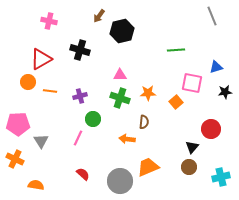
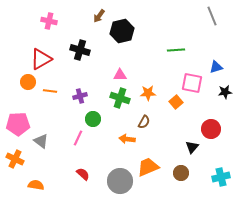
brown semicircle: rotated 24 degrees clockwise
gray triangle: rotated 21 degrees counterclockwise
brown circle: moved 8 px left, 6 px down
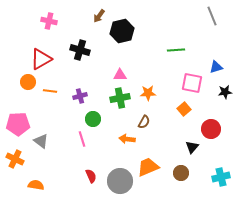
green cross: rotated 30 degrees counterclockwise
orange square: moved 8 px right, 7 px down
pink line: moved 4 px right, 1 px down; rotated 42 degrees counterclockwise
red semicircle: moved 8 px right, 2 px down; rotated 24 degrees clockwise
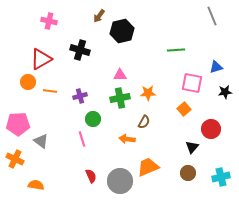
brown circle: moved 7 px right
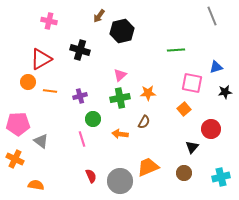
pink triangle: rotated 40 degrees counterclockwise
orange arrow: moved 7 px left, 5 px up
brown circle: moved 4 px left
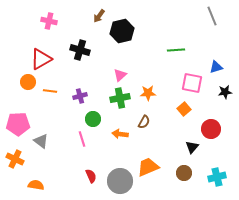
cyan cross: moved 4 px left
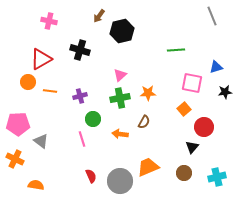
red circle: moved 7 px left, 2 px up
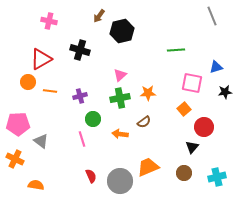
brown semicircle: rotated 24 degrees clockwise
